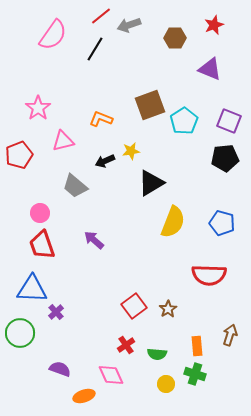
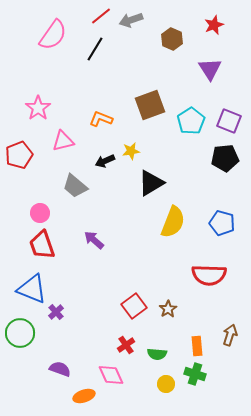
gray arrow: moved 2 px right, 5 px up
brown hexagon: moved 3 px left, 1 px down; rotated 25 degrees clockwise
purple triangle: rotated 35 degrees clockwise
cyan pentagon: moved 7 px right
blue triangle: rotated 20 degrees clockwise
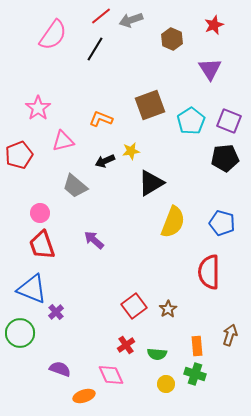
red semicircle: moved 3 px up; rotated 88 degrees clockwise
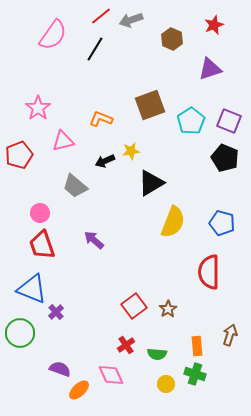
purple triangle: rotated 45 degrees clockwise
black pentagon: rotated 28 degrees clockwise
orange ellipse: moved 5 px left, 6 px up; rotated 25 degrees counterclockwise
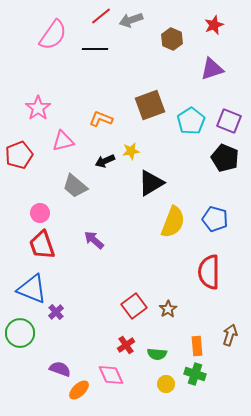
black line: rotated 60 degrees clockwise
purple triangle: moved 2 px right
blue pentagon: moved 7 px left, 4 px up
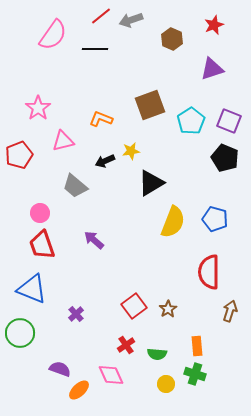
purple cross: moved 20 px right, 2 px down
brown arrow: moved 24 px up
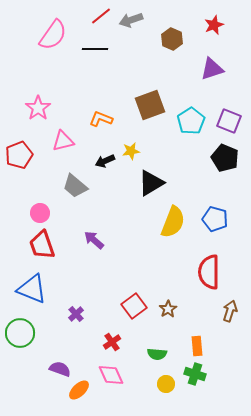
red cross: moved 14 px left, 3 px up
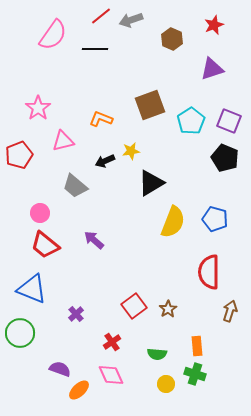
red trapezoid: moved 3 px right; rotated 32 degrees counterclockwise
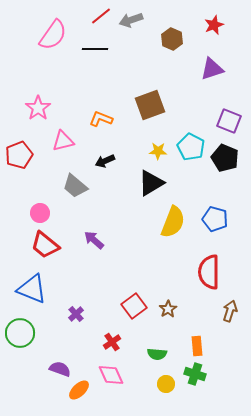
cyan pentagon: moved 26 px down; rotated 12 degrees counterclockwise
yellow star: moved 27 px right; rotated 12 degrees clockwise
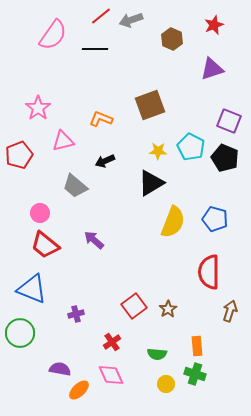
purple cross: rotated 28 degrees clockwise
purple semicircle: rotated 10 degrees counterclockwise
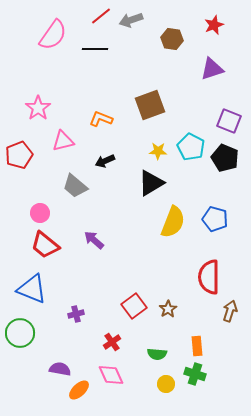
brown hexagon: rotated 15 degrees counterclockwise
red semicircle: moved 5 px down
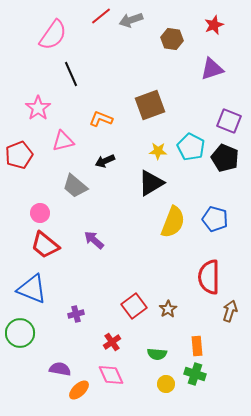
black line: moved 24 px left, 25 px down; rotated 65 degrees clockwise
